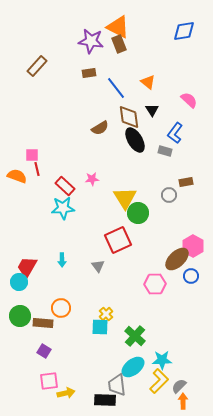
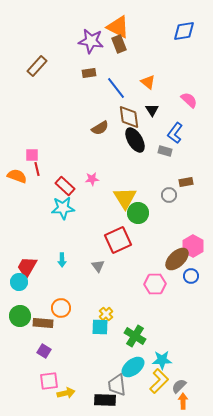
green cross at (135, 336): rotated 10 degrees counterclockwise
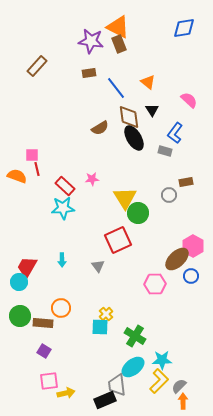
blue diamond at (184, 31): moved 3 px up
black ellipse at (135, 140): moved 1 px left, 2 px up
black rectangle at (105, 400): rotated 25 degrees counterclockwise
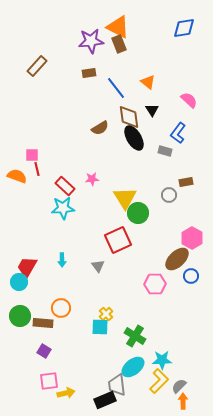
purple star at (91, 41): rotated 15 degrees counterclockwise
blue L-shape at (175, 133): moved 3 px right
pink hexagon at (193, 246): moved 1 px left, 8 px up
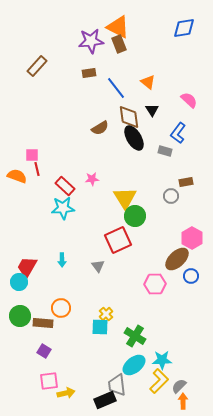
gray circle at (169, 195): moved 2 px right, 1 px down
green circle at (138, 213): moved 3 px left, 3 px down
cyan ellipse at (133, 367): moved 1 px right, 2 px up
